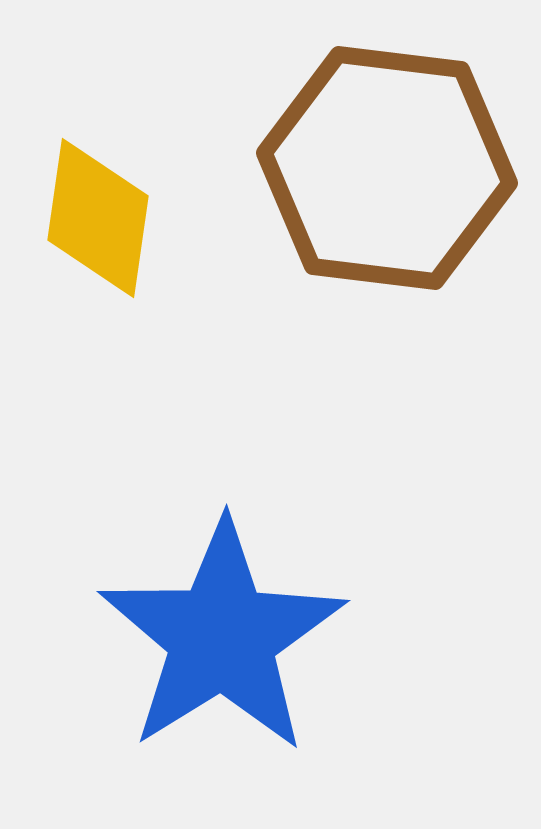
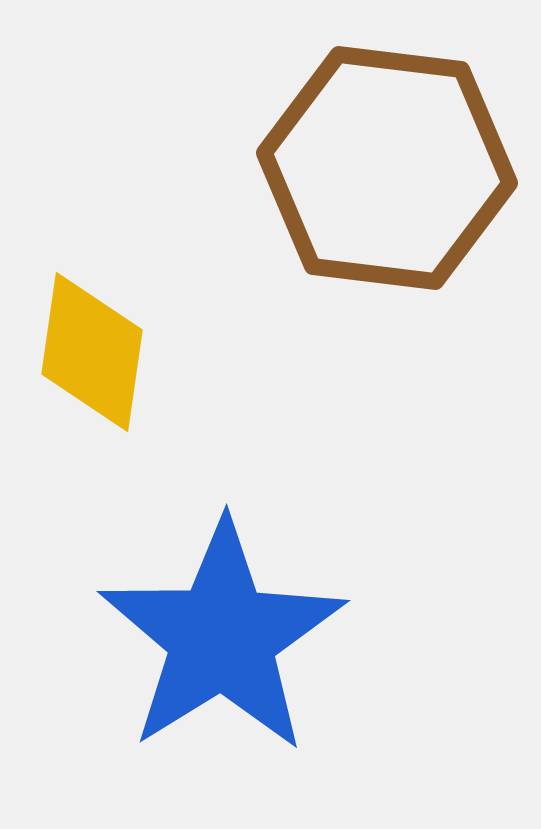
yellow diamond: moved 6 px left, 134 px down
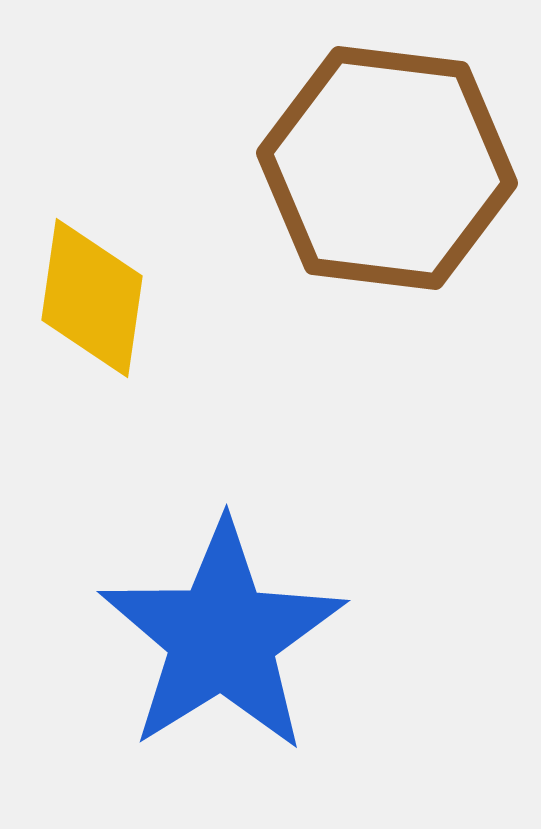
yellow diamond: moved 54 px up
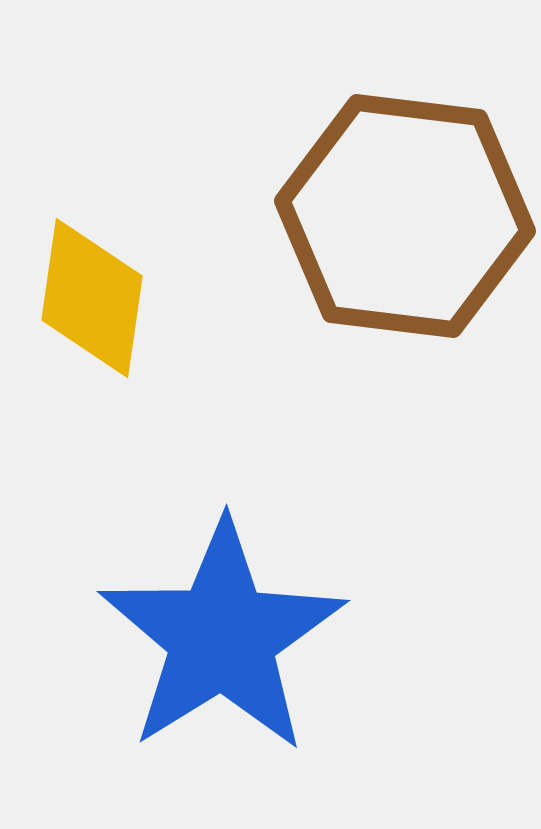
brown hexagon: moved 18 px right, 48 px down
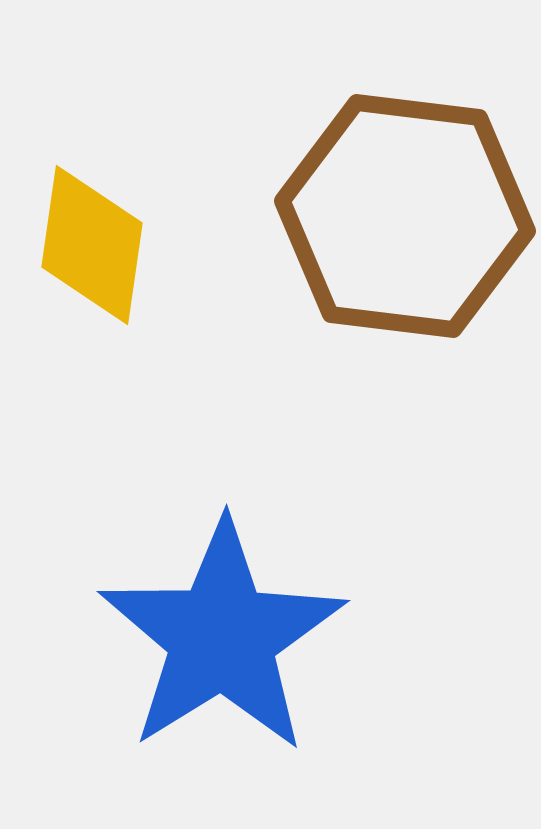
yellow diamond: moved 53 px up
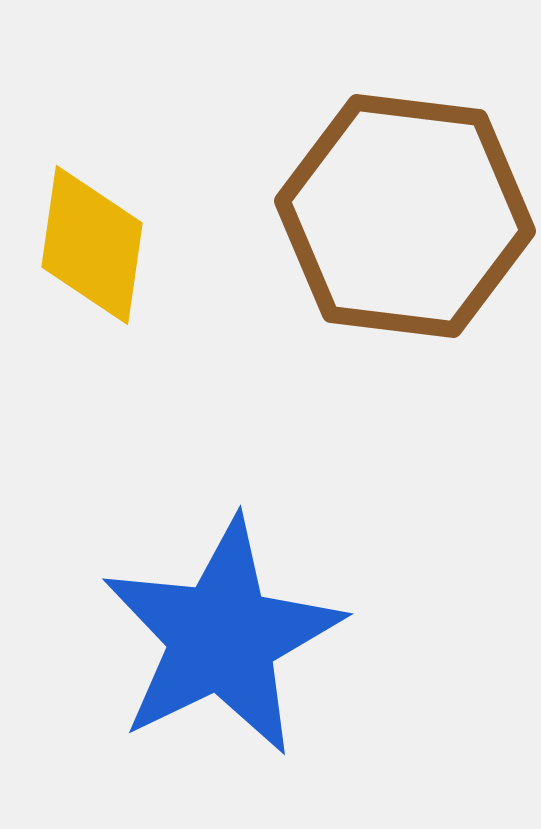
blue star: rotated 6 degrees clockwise
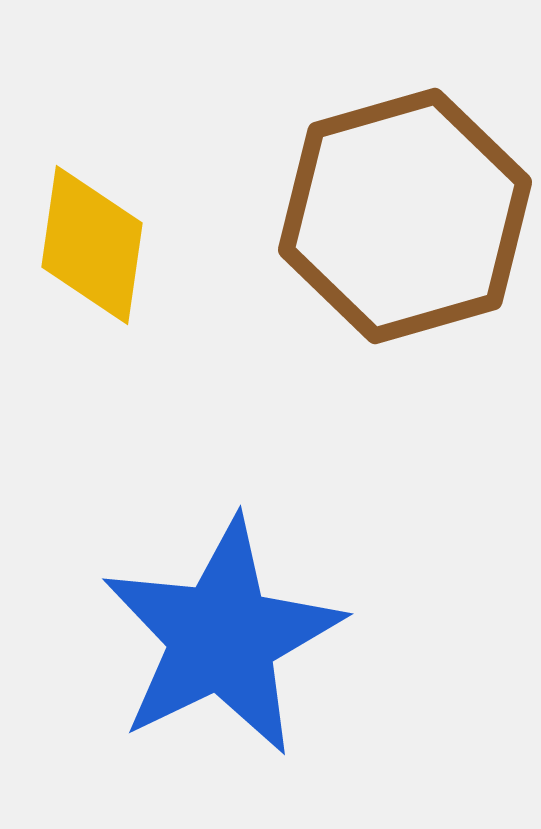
brown hexagon: rotated 23 degrees counterclockwise
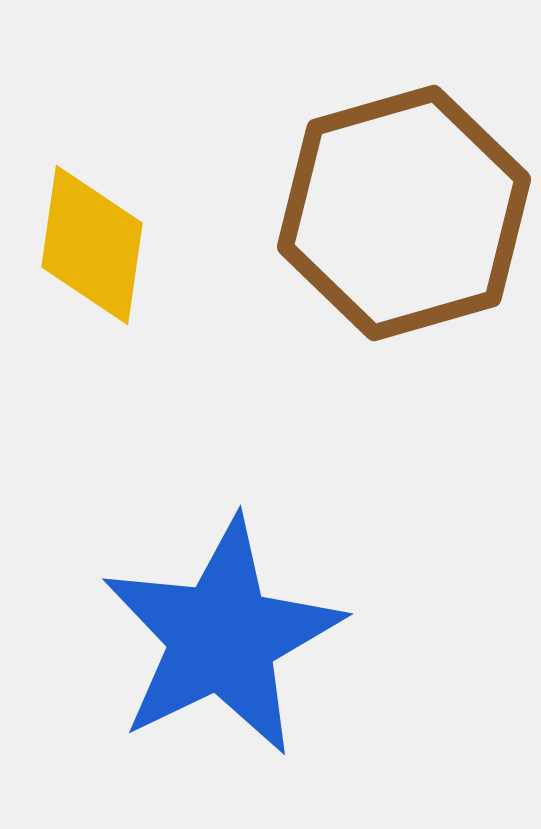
brown hexagon: moved 1 px left, 3 px up
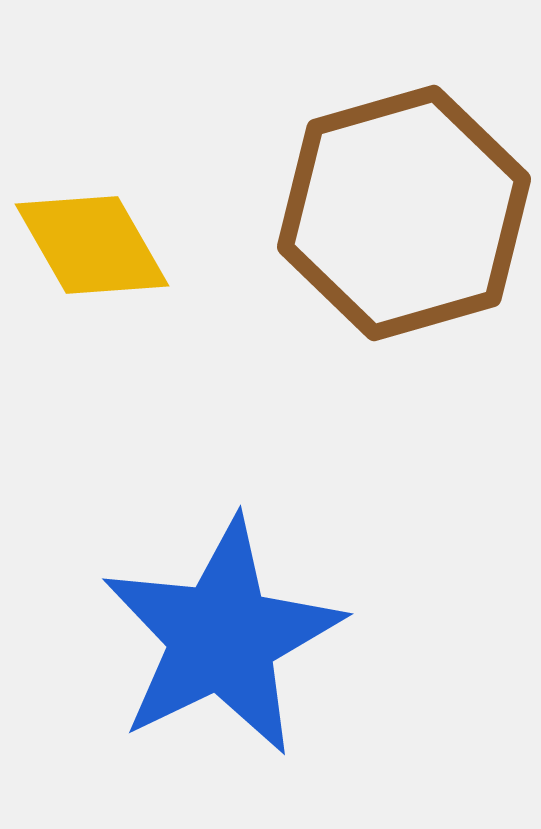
yellow diamond: rotated 38 degrees counterclockwise
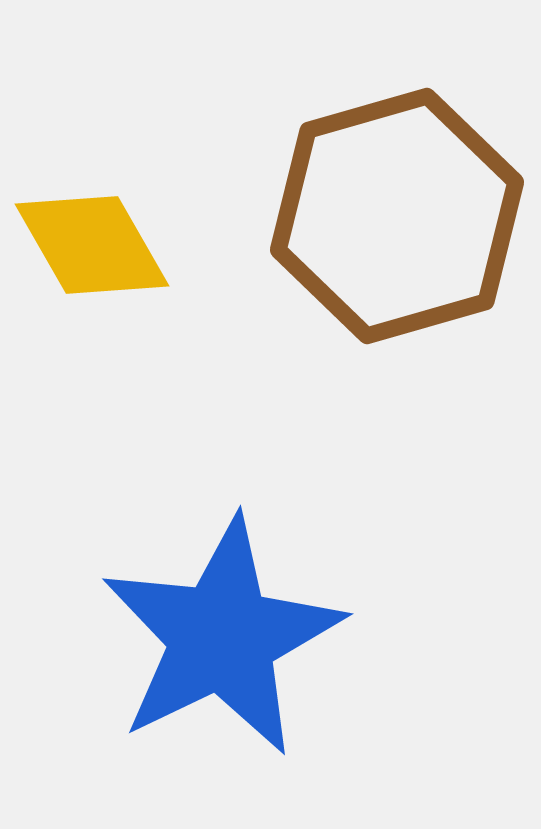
brown hexagon: moved 7 px left, 3 px down
